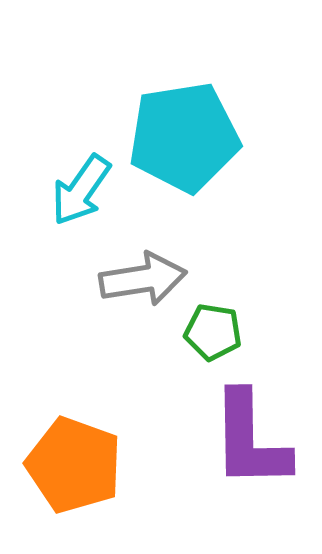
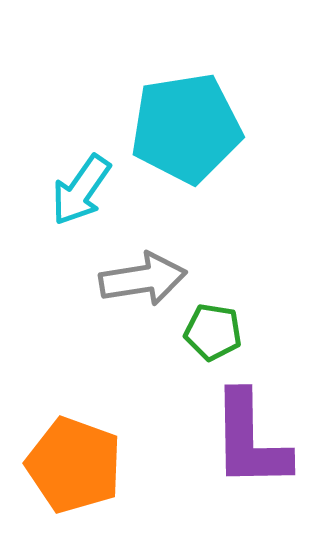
cyan pentagon: moved 2 px right, 9 px up
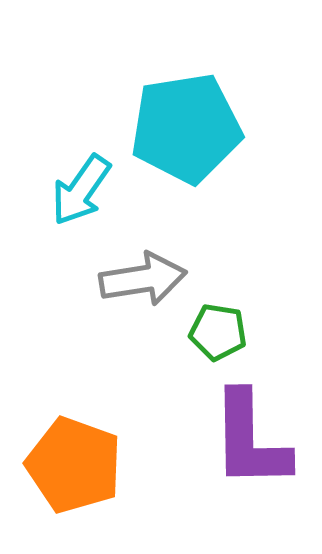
green pentagon: moved 5 px right
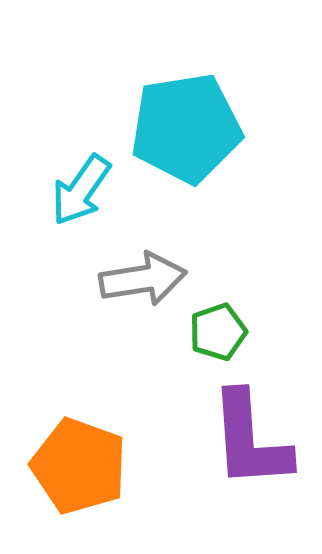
green pentagon: rotated 28 degrees counterclockwise
purple L-shape: rotated 3 degrees counterclockwise
orange pentagon: moved 5 px right, 1 px down
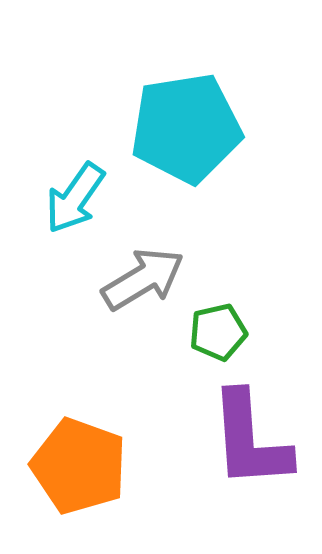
cyan arrow: moved 6 px left, 8 px down
gray arrow: rotated 22 degrees counterclockwise
green pentagon: rotated 6 degrees clockwise
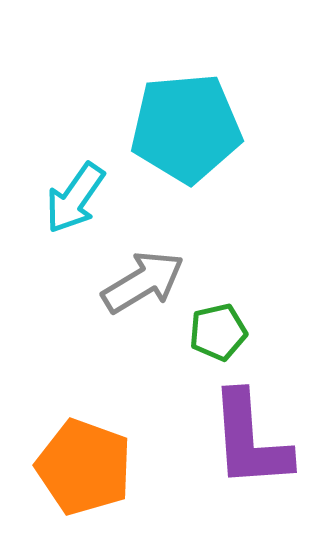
cyan pentagon: rotated 4 degrees clockwise
gray arrow: moved 3 px down
orange pentagon: moved 5 px right, 1 px down
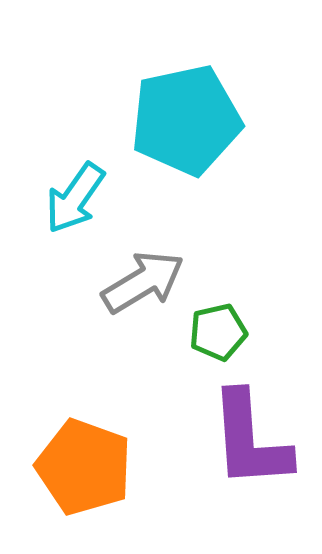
cyan pentagon: moved 8 px up; rotated 7 degrees counterclockwise
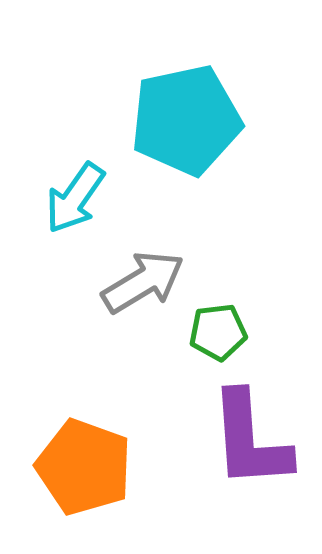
green pentagon: rotated 6 degrees clockwise
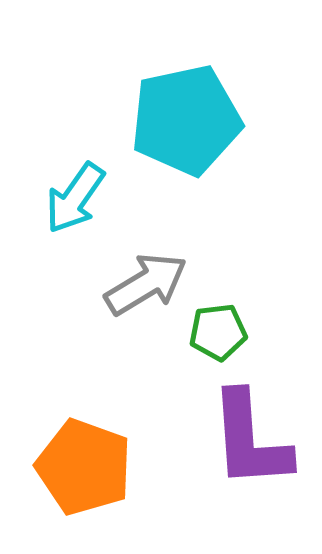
gray arrow: moved 3 px right, 2 px down
